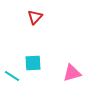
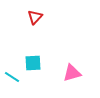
cyan line: moved 1 px down
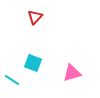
cyan square: rotated 24 degrees clockwise
cyan line: moved 3 px down
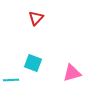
red triangle: moved 1 px right, 1 px down
cyan line: moved 1 px left; rotated 35 degrees counterclockwise
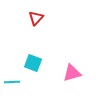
cyan line: moved 1 px right, 2 px down
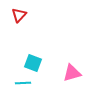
red triangle: moved 17 px left, 3 px up
cyan line: moved 11 px right, 1 px down
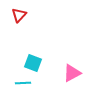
pink triangle: rotated 12 degrees counterclockwise
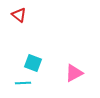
red triangle: rotated 35 degrees counterclockwise
pink triangle: moved 2 px right
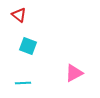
cyan square: moved 5 px left, 17 px up
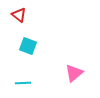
pink triangle: rotated 12 degrees counterclockwise
